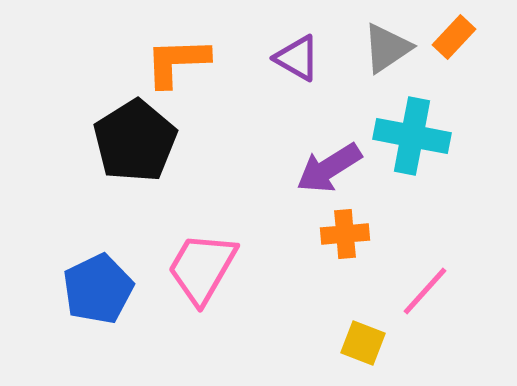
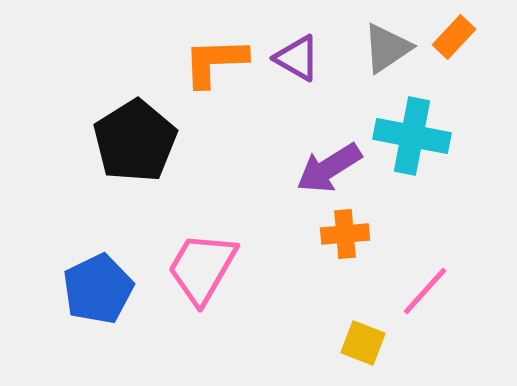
orange L-shape: moved 38 px right
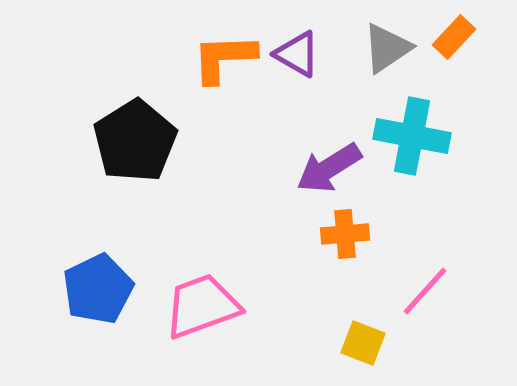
purple triangle: moved 4 px up
orange L-shape: moved 9 px right, 4 px up
pink trapezoid: moved 38 px down; rotated 40 degrees clockwise
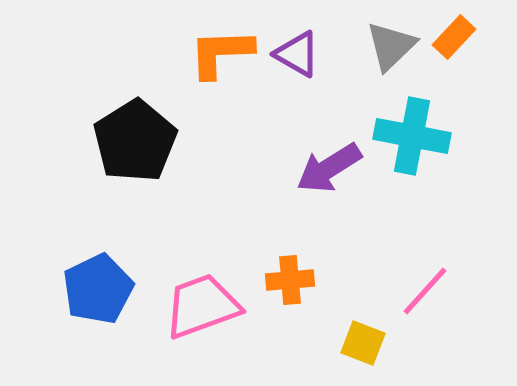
gray triangle: moved 4 px right, 2 px up; rotated 10 degrees counterclockwise
orange L-shape: moved 3 px left, 5 px up
orange cross: moved 55 px left, 46 px down
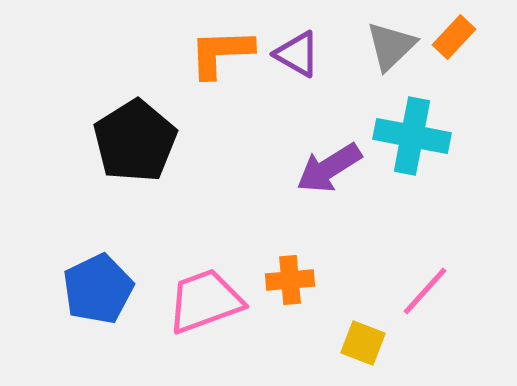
pink trapezoid: moved 3 px right, 5 px up
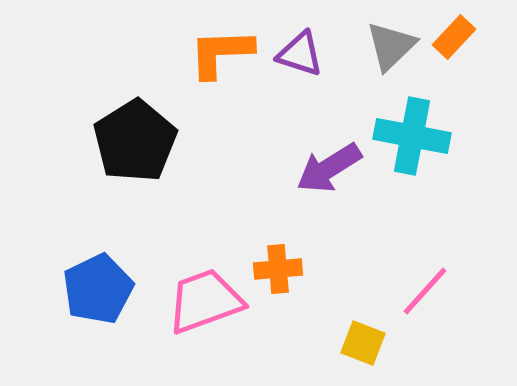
purple triangle: moved 3 px right; rotated 12 degrees counterclockwise
orange cross: moved 12 px left, 11 px up
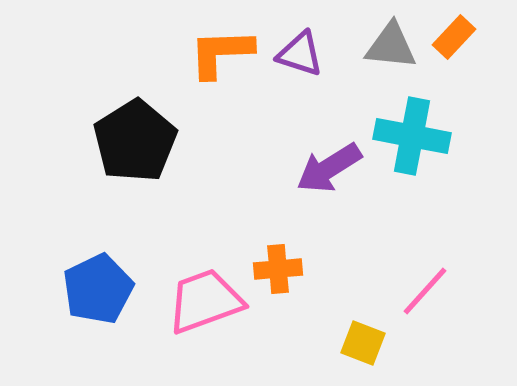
gray triangle: rotated 50 degrees clockwise
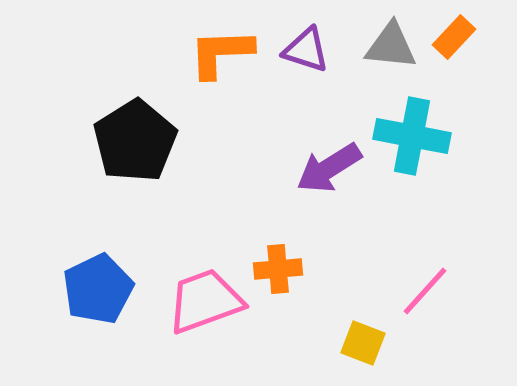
purple triangle: moved 6 px right, 4 px up
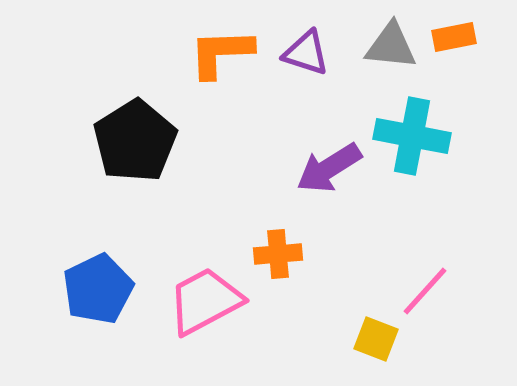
orange rectangle: rotated 36 degrees clockwise
purple triangle: moved 3 px down
orange cross: moved 15 px up
pink trapezoid: rotated 8 degrees counterclockwise
yellow square: moved 13 px right, 4 px up
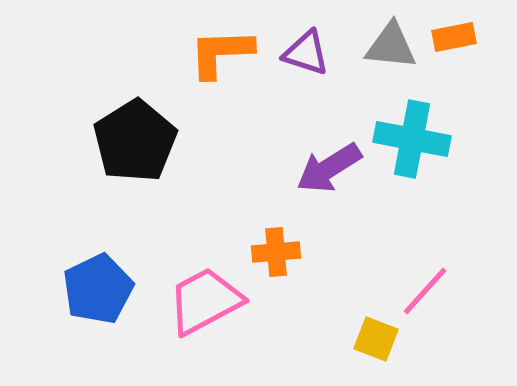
cyan cross: moved 3 px down
orange cross: moved 2 px left, 2 px up
